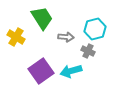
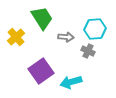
cyan hexagon: rotated 10 degrees clockwise
yellow cross: rotated 18 degrees clockwise
cyan arrow: moved 11 px down
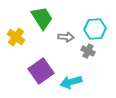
yellow cross: rotated 12 degrees counterclockwise
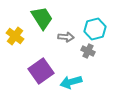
cyan hexagon: rotated 10 degrees counterclockwise
yellow cross: moved 1 px left, 1 px up
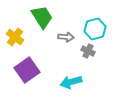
green trapezoid: moved 1 px up
yellow cross: moved 1 px down
purple square: moved 14 px left, 1 px up
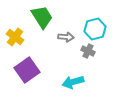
cyan arrow: moved 2 px right
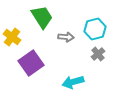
yellow cross: moved 3 px left
gray cross: moved 10 px right, 3 px down; rotated 24 degrees clockwise
purple square: moved 4 px right, 7 px up
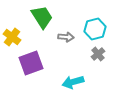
purple square: rotated 15 degrees clockwise
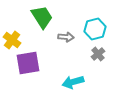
yellow cross: moved 3 px down
purple square: moved 3 px left; rotated 10 degrees clockwise
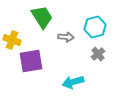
cyan hexagon: moved 2 px up
yellow cross: rotated 18 degrees counterclockwise
purple square: moved 3 px right, 2 px up
